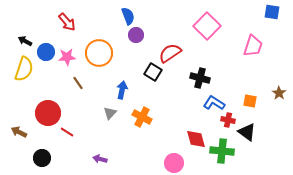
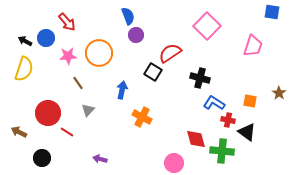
blue circle: moved 14 px up
pink star: moved 1 px right, 1 px up
gray triangle: moved 22 px left, 3 px up
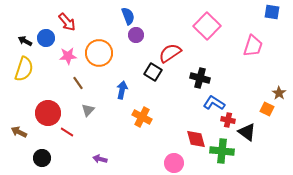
orange square: moved 17 px right, 8 px down; rotated 16 degrees clockwise
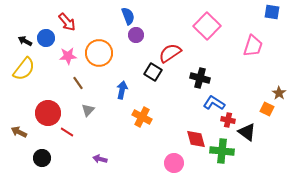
yellow semicircle: rotated 20 degrees clockwise
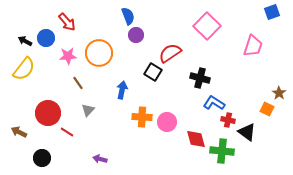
blue square: rotated 28 degrees counterclockwise
orange cross: rotated 24 degrees counterclockwise
pink circle: moved 7 px left, 41 px up
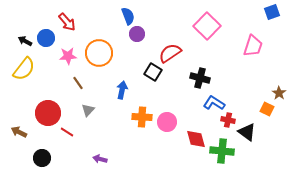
purple circle: moved 1 px right, 1 px up
